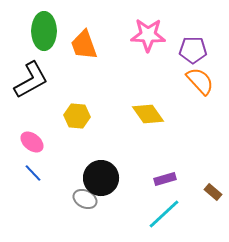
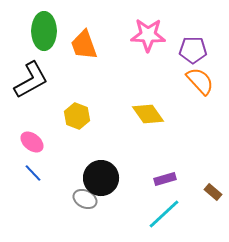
yellow hexagon: rotated 15 degrees clockwise
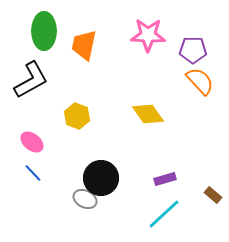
orange trapezoid: rotated 32 degrees clockwise
brown rectangle: moved 3 px down
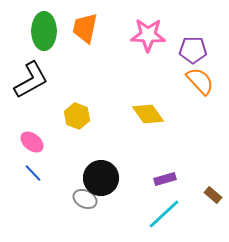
orange trapezoid: moved 1 px right, 17 px up
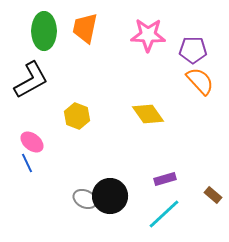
blue line: moved 6 px left, 10 px up; rotated 18 degrees clockwise
black circle: moved 9 px right, 18 px down
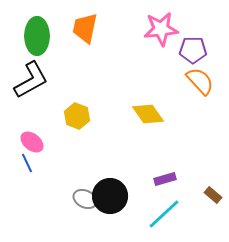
green ellipse: moved 7 px left, 5 px down
pink star: moved 13 px right, 6 px up; rotated 8 degrees counterclockwise
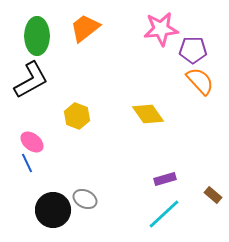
orange trapezoid: rotated 40 degrees clockwise
black circle: moved 57 px left, 14 px down
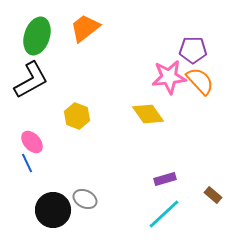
pink star: moved 8 px right, 48 px down
green ellipse: rotated 18 degrees clockwise
pink ellipse: rotated 10 degrees clockwise
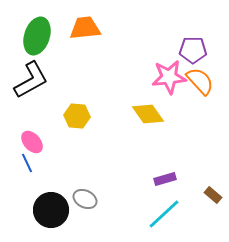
orange trapezoid: rotated 32 degrees clockwise
yellow hexagon: rotated 15 degrees counterclockwise
black circle: moved 2 px left
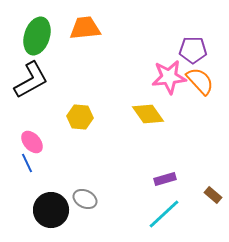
yellow hexagon: moved 3 px right, 1 px down
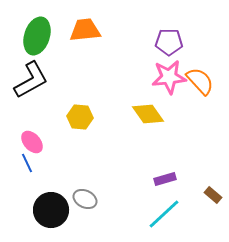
orange trapezoid: moved 2 px down
purple pentagon: moved 24 px left, 8 px up
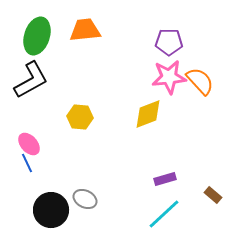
yellow diamond: rotated 76 degrees counterclockwise
pink ellipse: moved 3 px left, 2 px down
